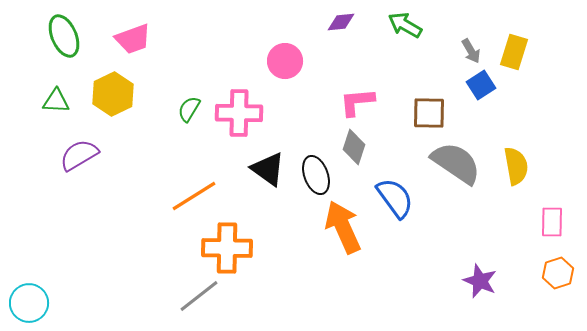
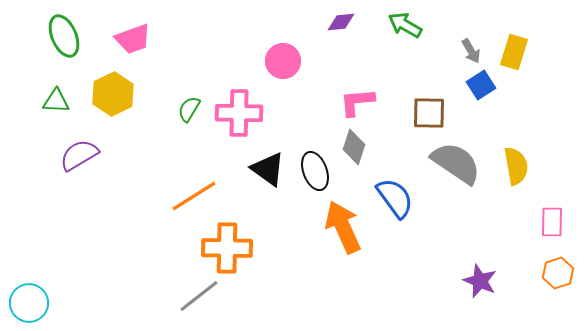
pink circle: moved 2 px left
black ellipse: moved 1 px left, 4 px up
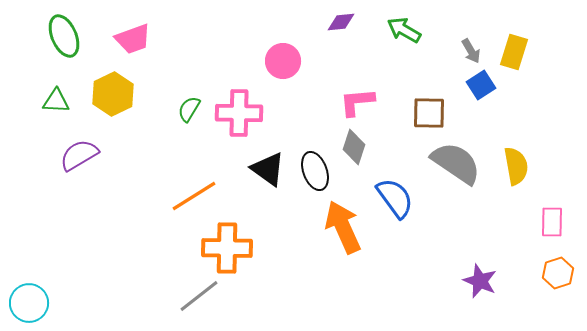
green arrow: moved 1 px left, 5 px down
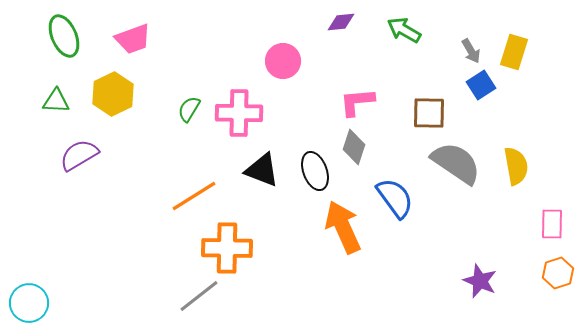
black triangle: moved 6 px left, 1 px down; rotated 15 degrees counterclockwise
pink rectangle: moved 2 px down
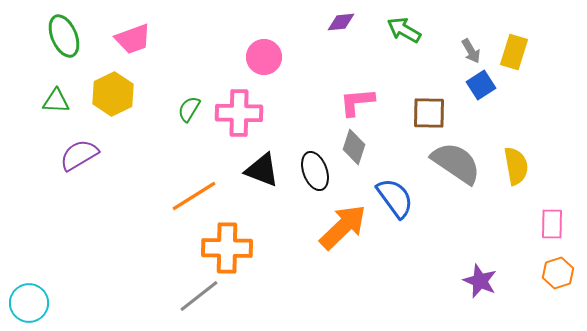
pink circle: moved 19 px left, 4 px up
orange arrow: rotated 70 degrees clockwise
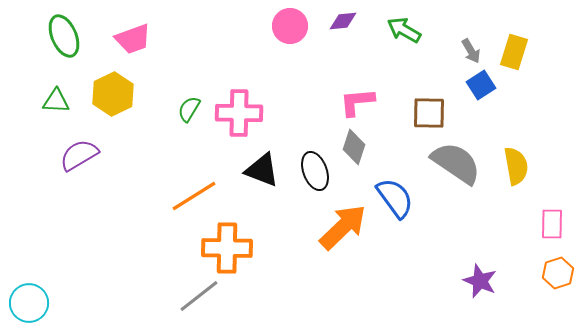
purple diamond: moved 2 px right, 1 px up
pink circle: moved 26 px right, 31 px up
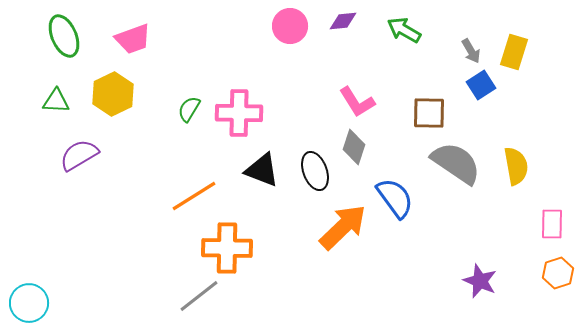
pink L-shape: rotated 117 degrees counterclockwise
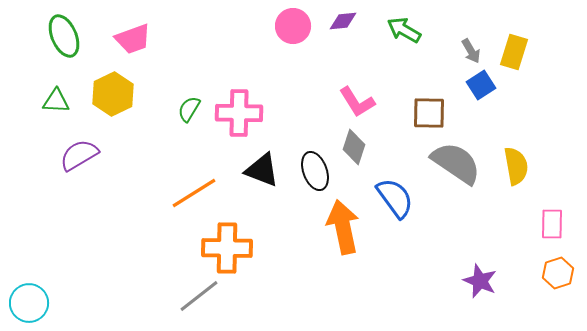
pink circle: moved 3 px right
orange line: moved 3 px up
orange arrow: rotated 58 degrees counterclockwise
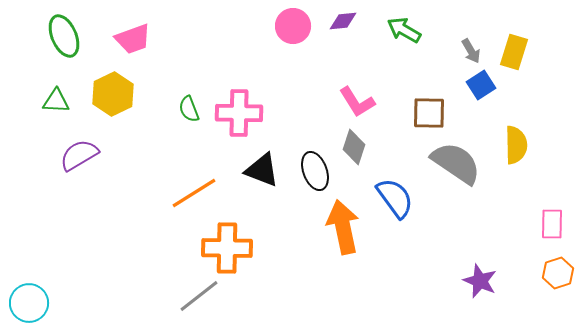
green semicircle: rotated 52 degrees counterclockwise
yellow semicircle: moved 21 px up; rotated 9 degrees clockwise
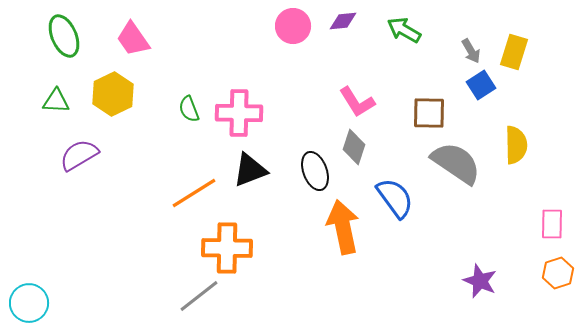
pink trapezoid: rotated 75 degrees clockwise
black triangle: moved 12 px left; rotated 42 degrees counterclockwise
